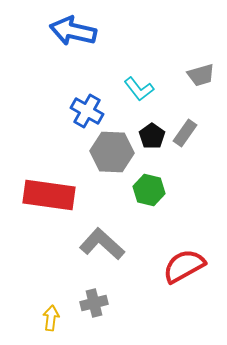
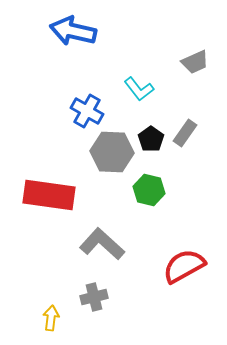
gray trapezoid: moved 6 px left, 13 px up; rotated 8 degrees counterclockwise
black pentagon: moved 1 px left, 3 px down
gray cross: moved 6 px up
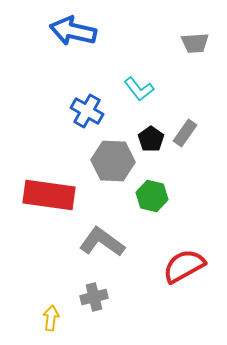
gray trapezoid: moved 19 px up; rotated 20 degrees clockwise
gray hexagon: moved 1 px right, 9 px down
green hexagon: moved 3 px right, 6 px down
gray L-shape: moved 2 px up; rotated 6 degrees counterclockwise
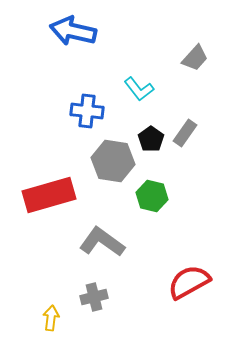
gray trapezoid: moved 15 px down; rotated 44 degrees counterclockwise
blue cross: rotated 24 degrees counterclockwise
gray hexagon: rotated 6 degrees clockwise
red rectangle: rotated 24 degrees counterclockwise
red semicircle: moved 5 px right, 16 px down
